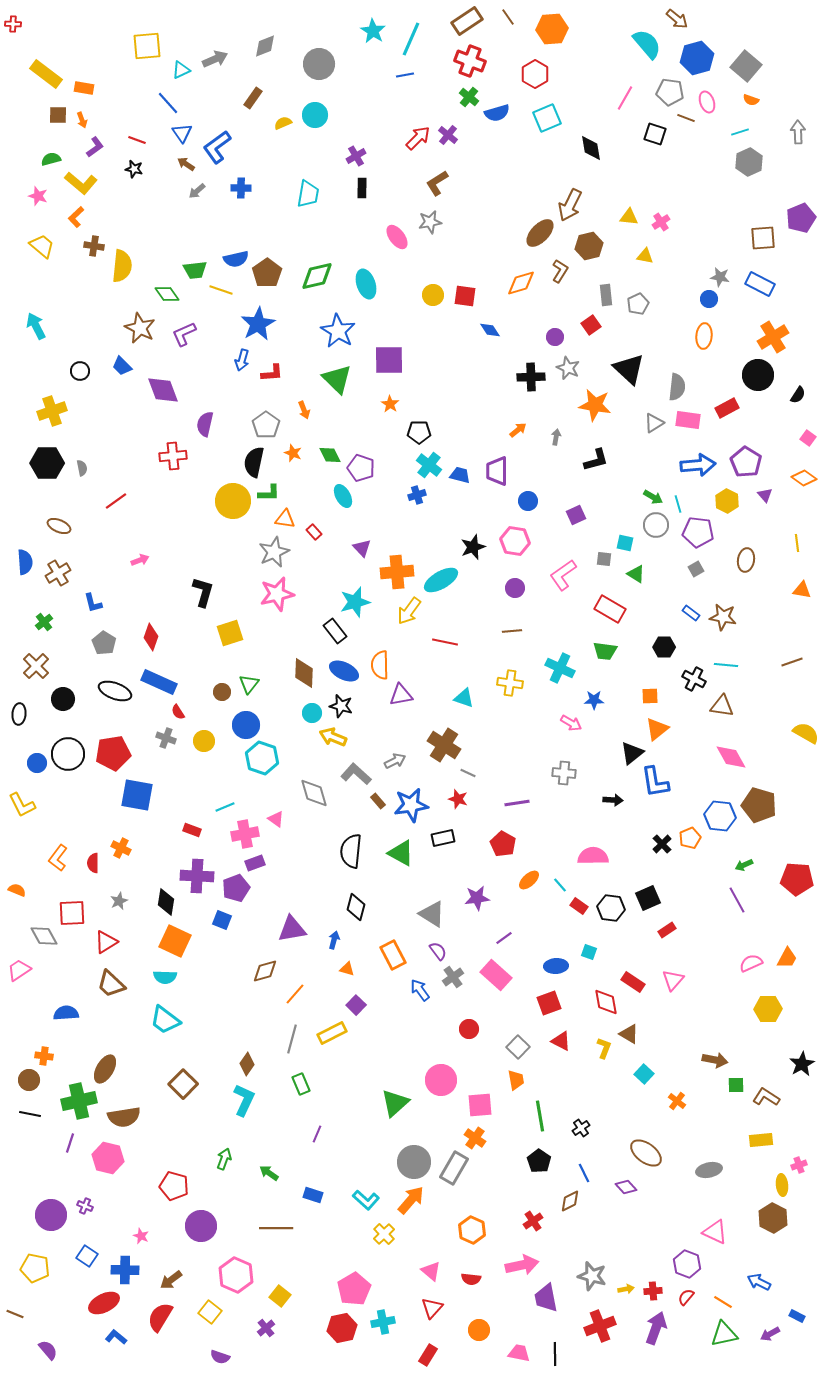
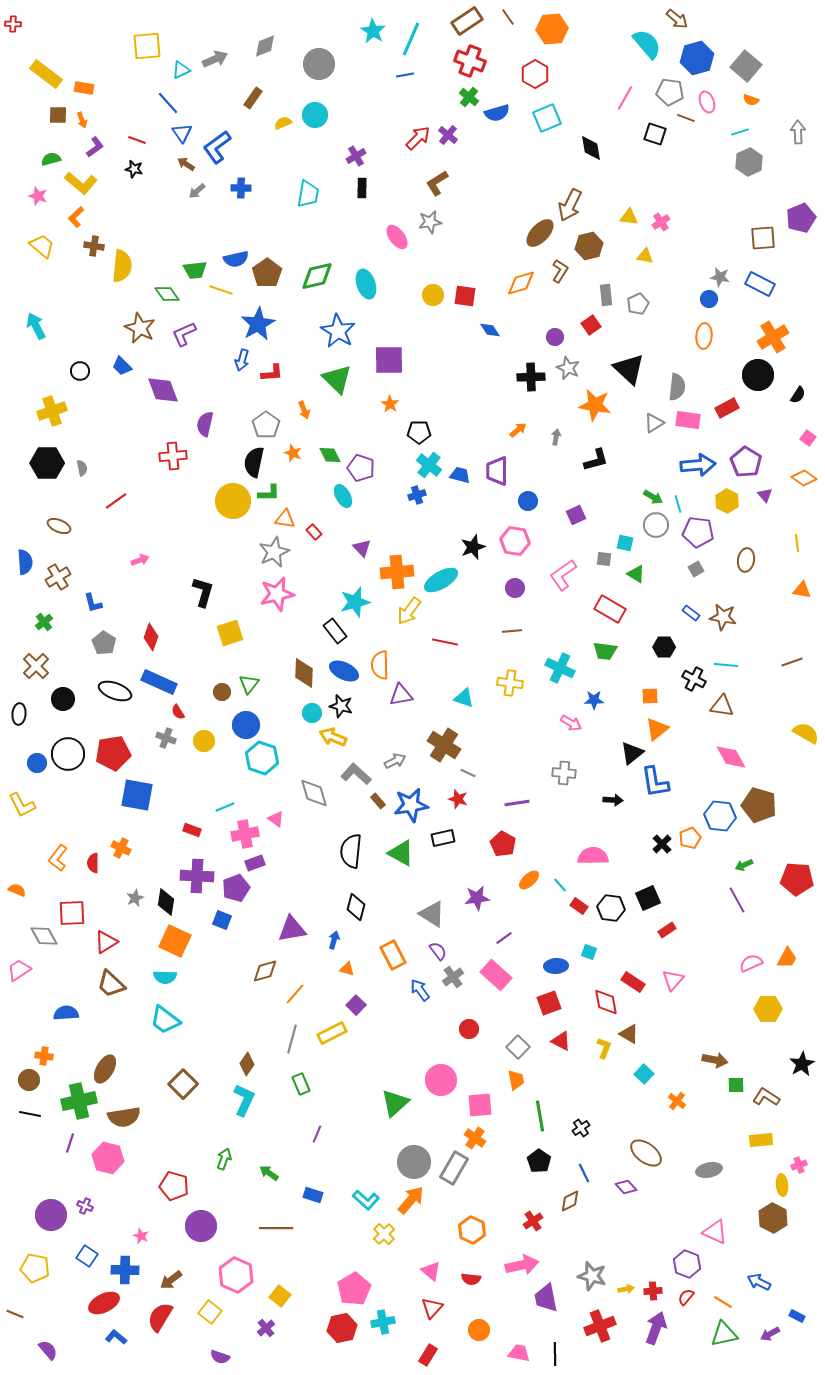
brown cross at (58, 573): moved 4 px down
gray star at (119, 901): moved 16 px right, 3 px up
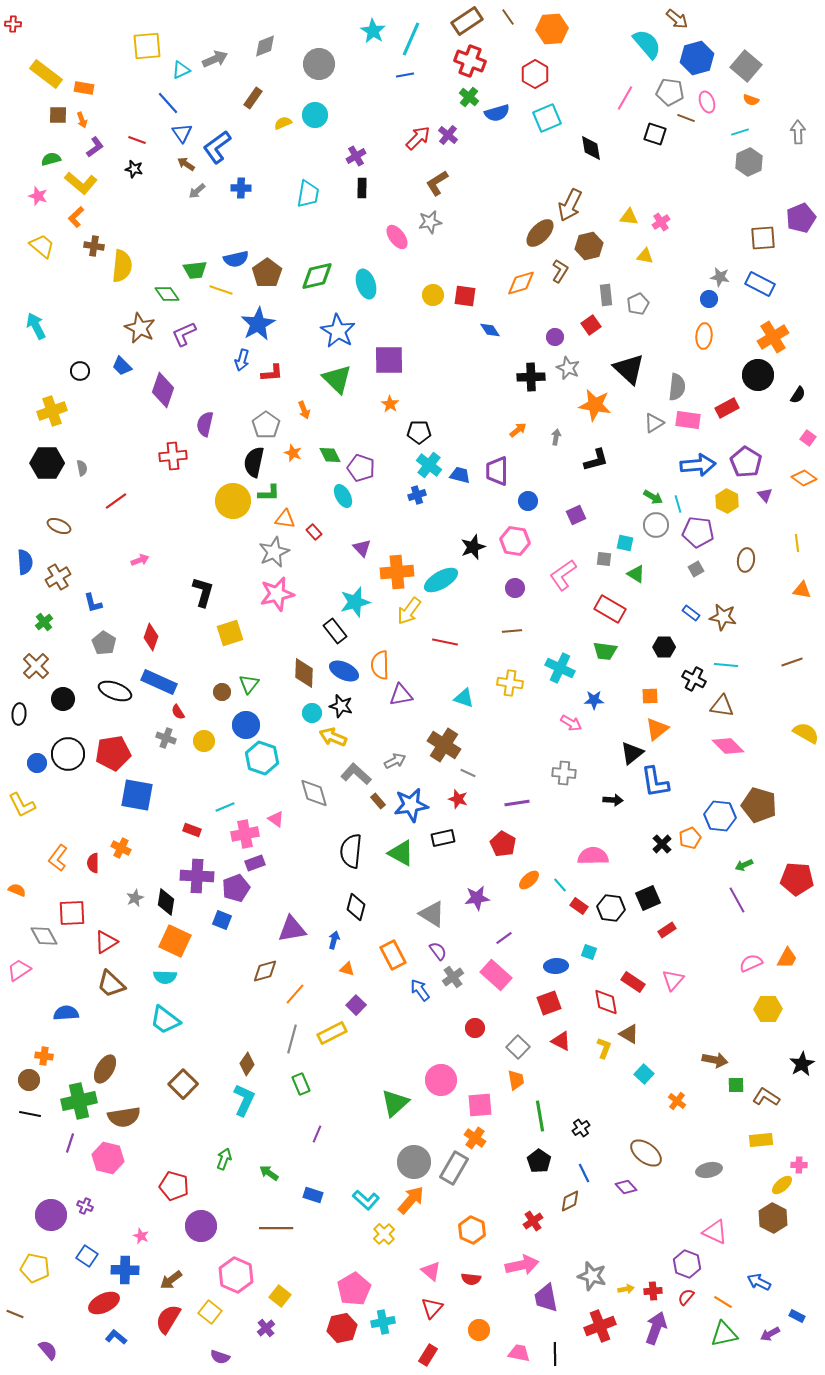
purple diamond at (163, 390): rotated 40 degrees clockwise
pink diamond at (731, 757): moved 3 px left, 11 px up; rotated 16 degrees counterclockwise
red circle at (469, 1029): moved 6 px right, 1 px up
pink cross at (799, 1165): rotated 21 degrees clockwise
yellow ellipse at (782, 1185): rotated 55 degrees clockwise
red semicircle at (160, 1317): moved 8 px right, 2 px down
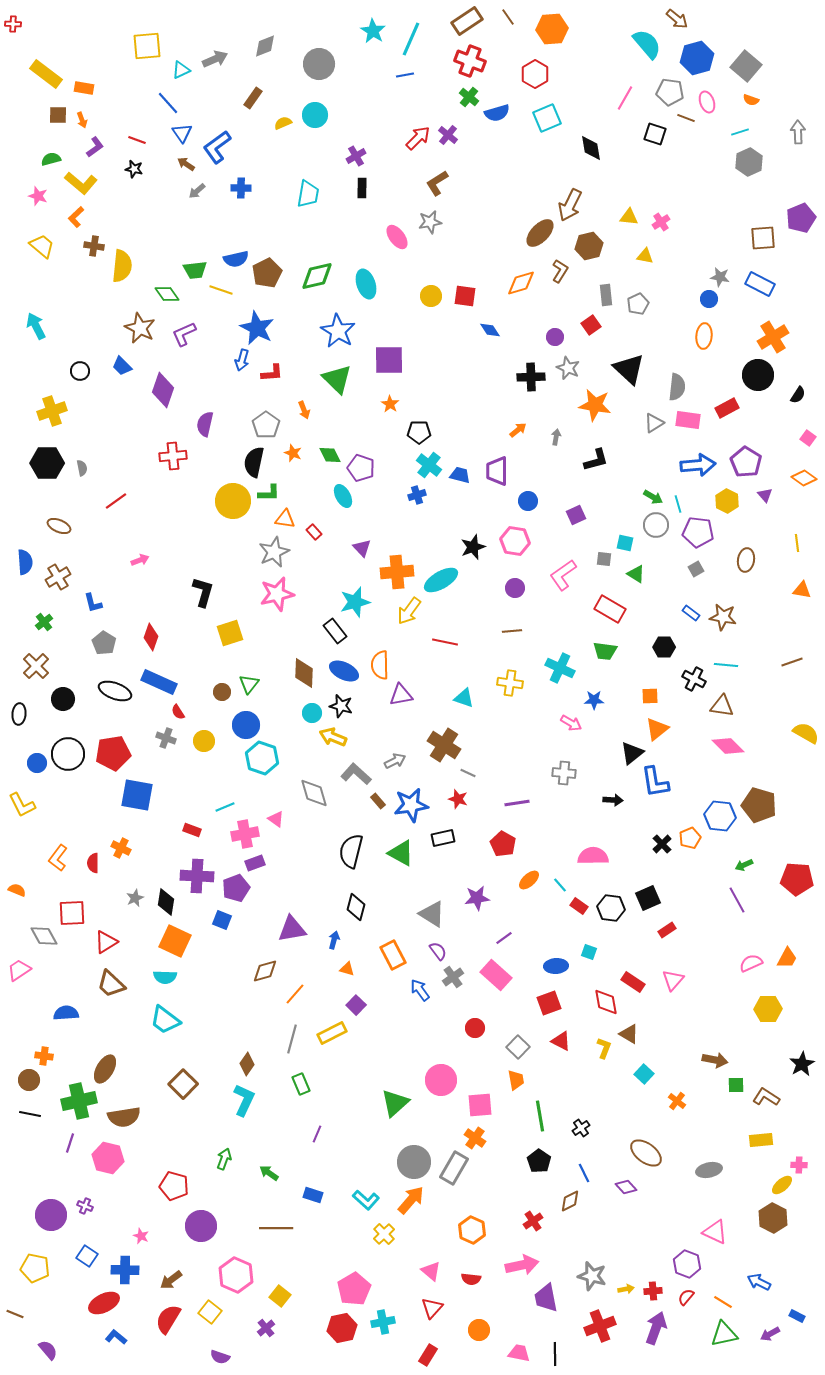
brown pentagon at (267, 273): rotated 8 degrees clockwise
yellow circle at (433, 295): moved 2 px left, 1 px down
blue star at (258, 324): moved 1 px left, 4 px down; rotated 16 degrees counterclockwise
black semicircle at (351, 851): rotated 8 degrees clockwise
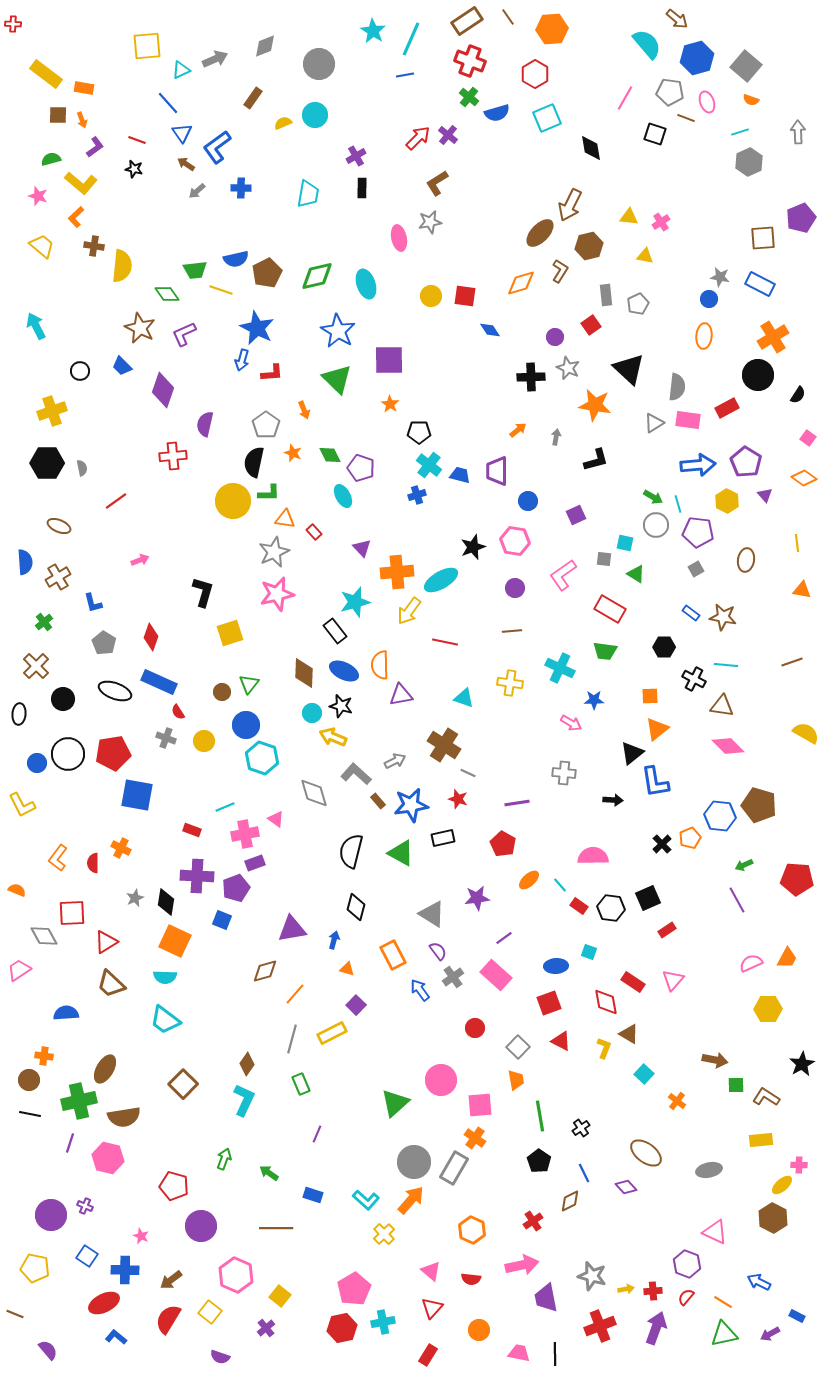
pink ellipse at (397, 237): moved 2 px right, 1 px down; rotated 25 degrees clockwise
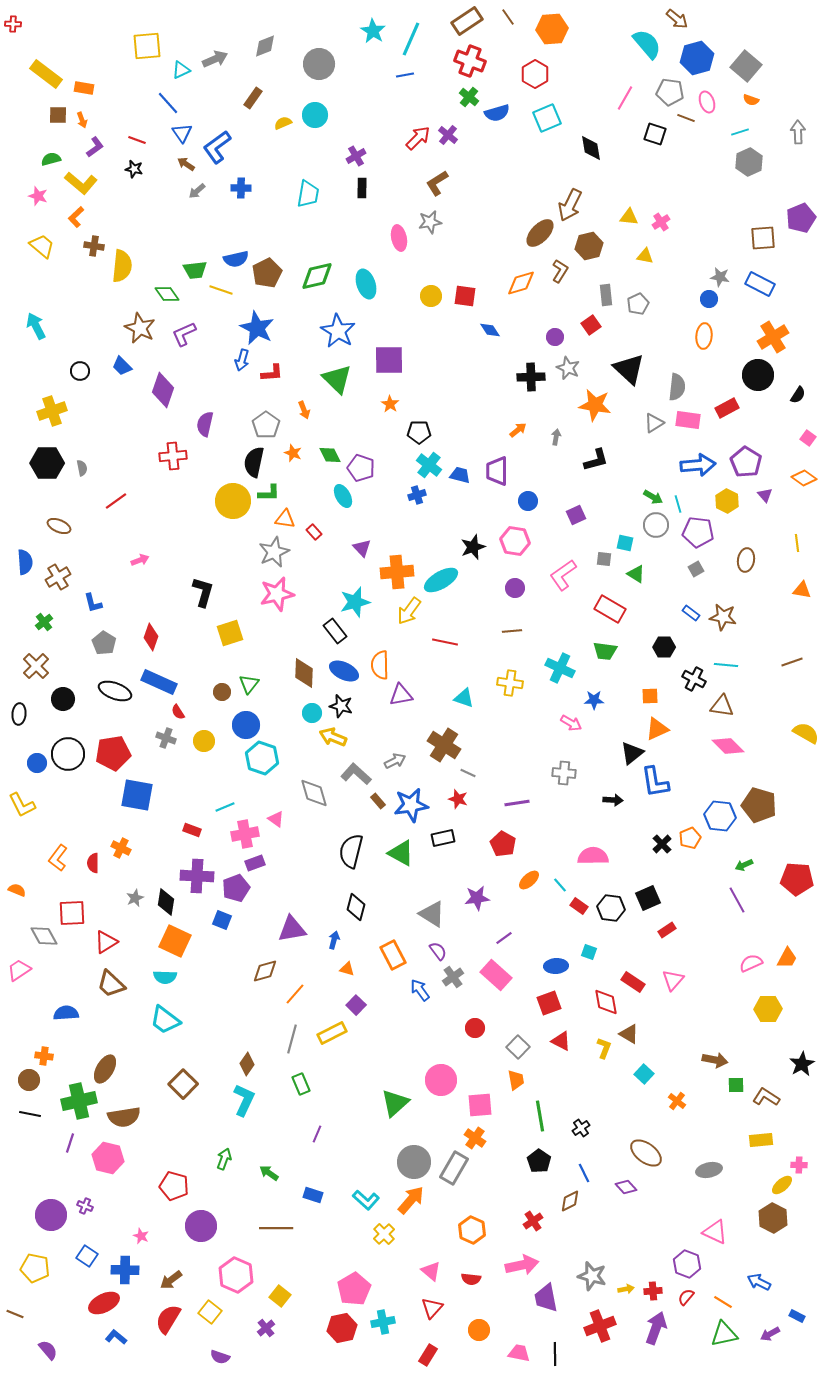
orange triangle at (657, 729): rotated 15 degrees clockwise
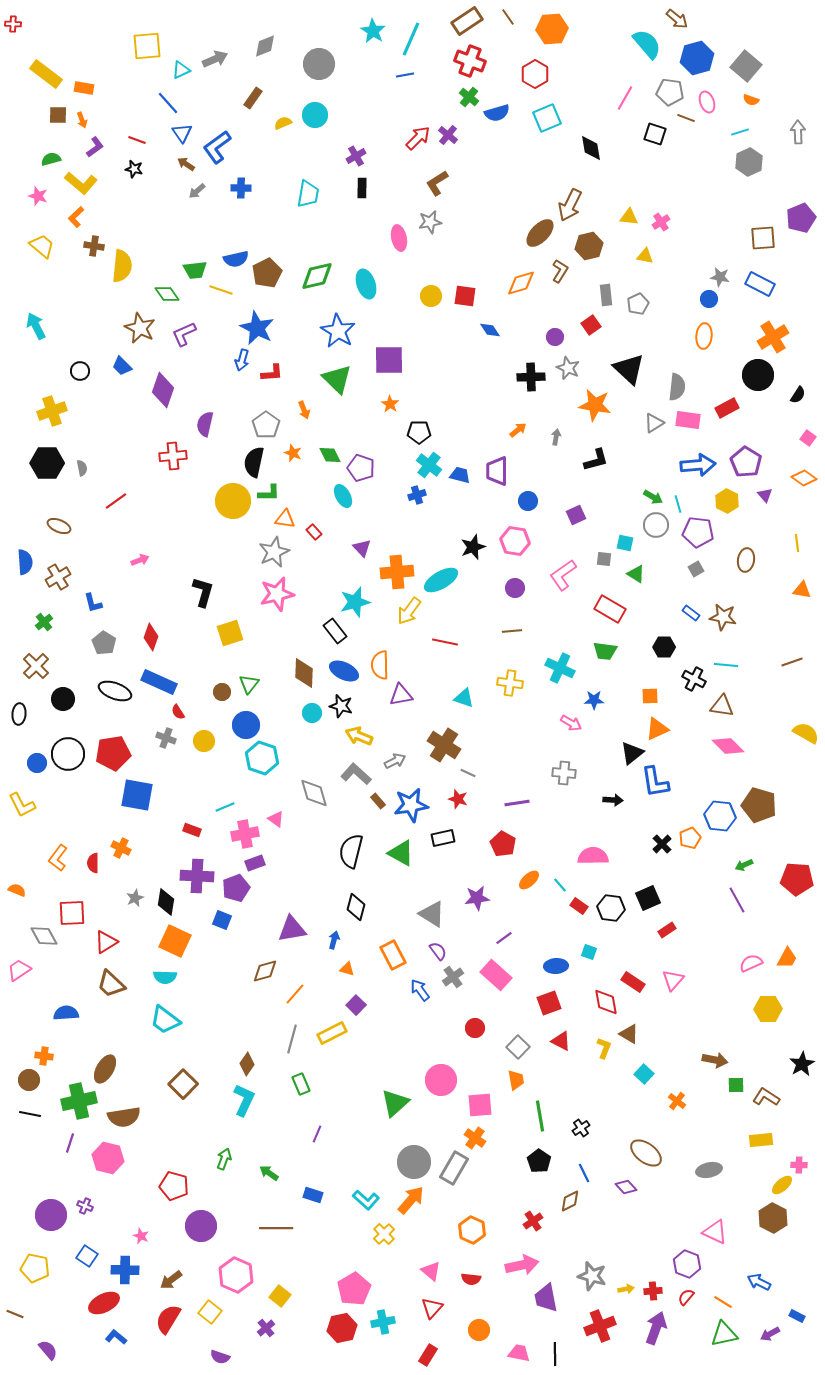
yellow arrow at (333, 737): moved 26 px right, 1 px up
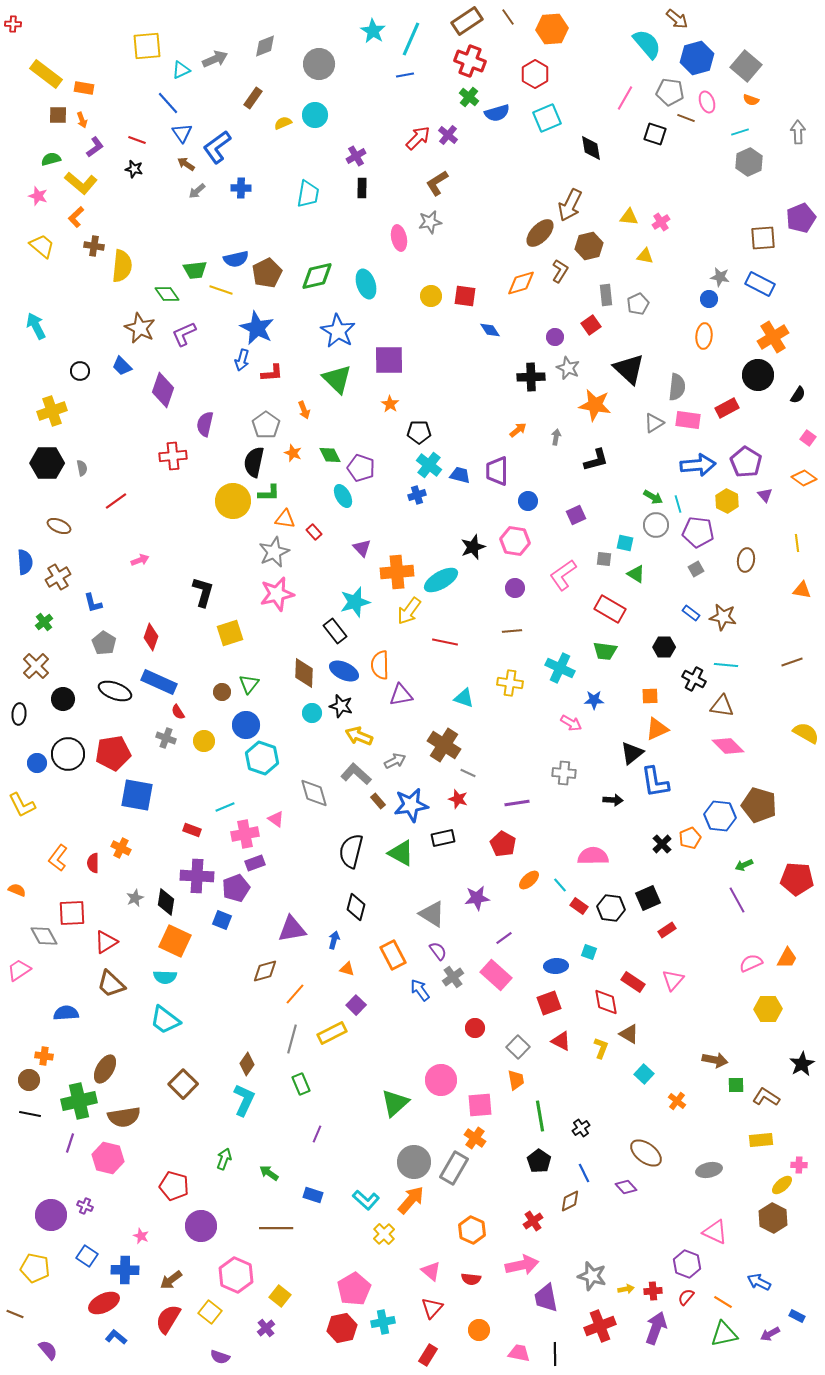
yellow L-shape at (604, 1048): moved 3 px left
